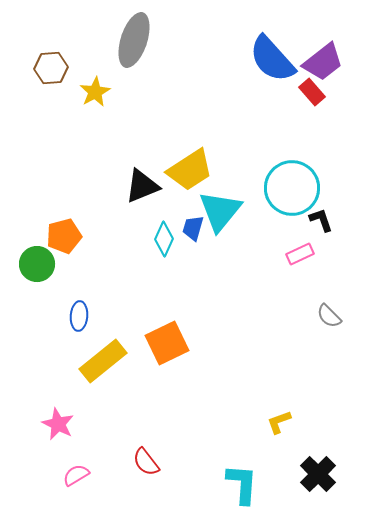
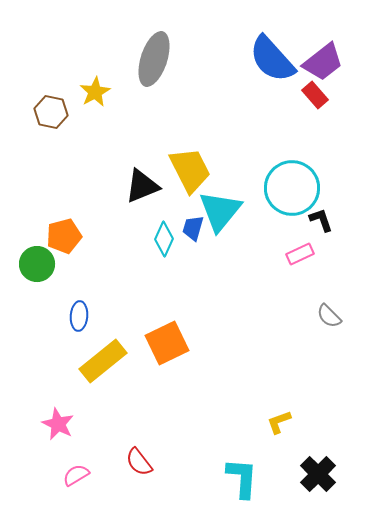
gray ellipse: moved 20 px right, 19 px down
brown hexagon: moved 44 px down; rotated 16 degrees clockwise
red rectangle: moved 3 px right, 3 px down
yellow trapezoid: rotated 84 degrees counterclockwise
red semicircle: moved 7 px left
cyan L-shape: moved 6 px up
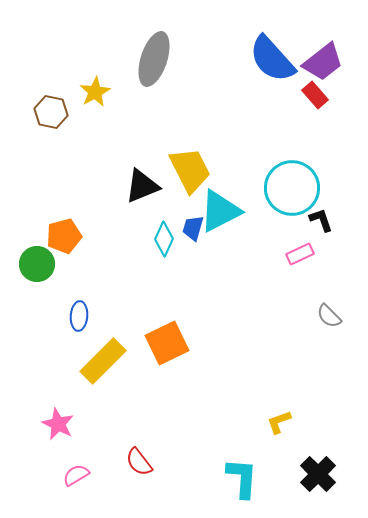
cyan triangle: rotated 24 degrees clockwise
yellow rectangle: rotated 6 degrees counterclockwise
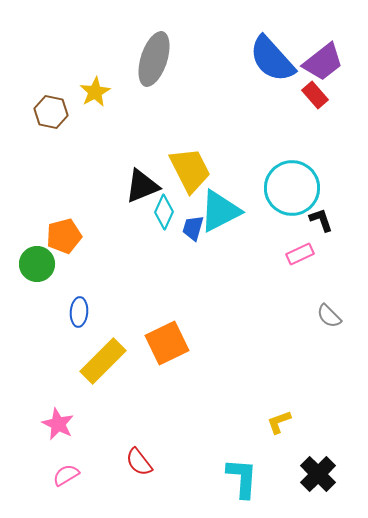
cyan diamond: moved 27 px up
blue ellipse: moved 4 px up
pink semicircle: moved 10 px left
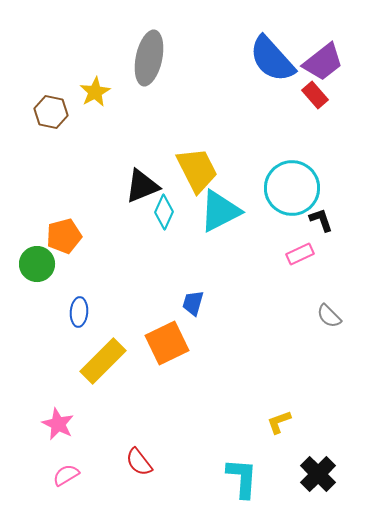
gray ellipse: moved 5 px left, 1 px up; rotated 6 degrees counterclockwise
yellow trapezoid: moved 7 px right
blue trapezoid: moved 75 px down
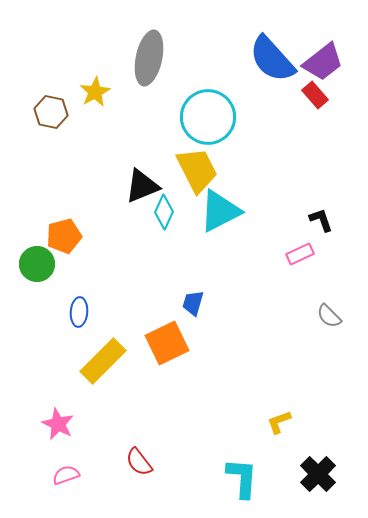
cyan circle: moved 84 px left, 71 px up
pink semicircle: rotated 12 degrees clockwise
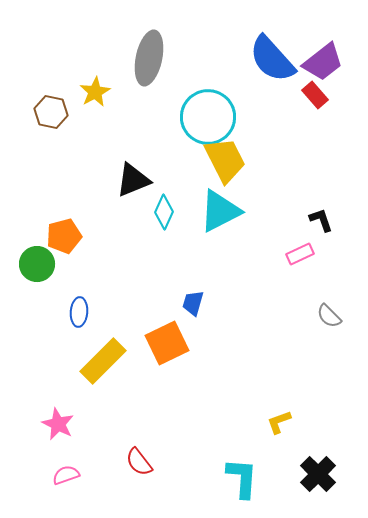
yellow trapezoid: moved 28 px right, 10 px up
black triangle: moved 9 px left, 6 px up
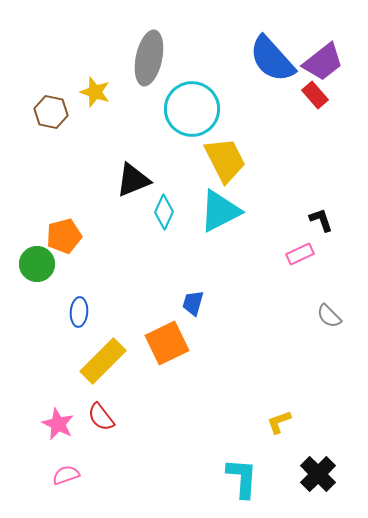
yellow star: rotated 24 degrees counterclockwise
cyan circle: moved 16 px left, 8 px up
red semicircle: moved 38 px left, 45 px up
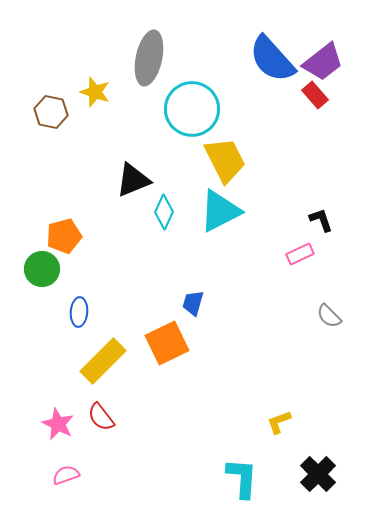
green circle: moved 5 px right, 5 px down
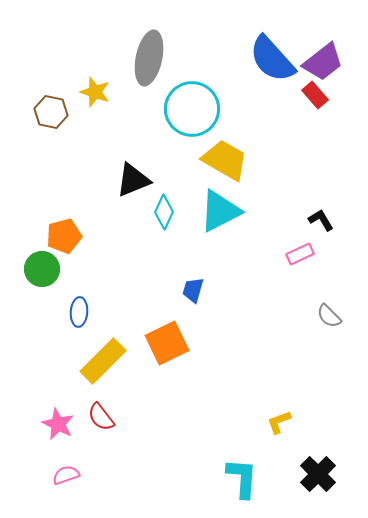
yellow trapezoid: rotated 33 degrees counterclockwise
black L-shape: rotated 12 degrees counterclockwise
blue trapezoid: moved 13 px up
